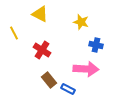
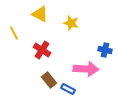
yellow star: moved 10 px left, 1 px down
blue cross: moved 9 px right, 5 px down
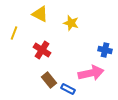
yellow line: rotated 48 degrees clockwise
pink arrow: moved 5 px right, 4 px down; rotated 15 degrees counterclockwise
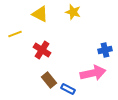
yellow star: moved 2 px right, 11 px up
yellow line: moved 1 px right, 1 px down; rotated 48 degrees clockwise
blue cross: rotated 24 degrees counterclockwise
pink arrow: moved 2 px right
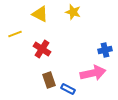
red cross: moved 1 px up
brown rectangle: rotated 21 degrees clockwise
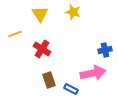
yellow triangle: rotated 30 degrees clockwise
blue rectangle: moved 3 px right
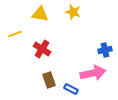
yellow triangle: rotated 48 degrees counterclockwise
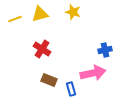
yellow triangle: rotated 24 degrees counterclockwise
yellow line: moved 15 px up
brown rectangle: rotated 49 degrees counterclockwise
blue rectangle: rotated 48 degrees clockwise
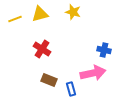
blue cross: moved 1 px left; rotated 24 degrees clockwise
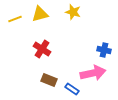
blue rectangle: moved 1 px right; rotated 40 degrees counterclockwise
